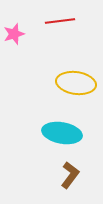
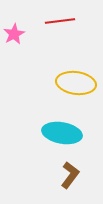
pink star: rotated 10 degrees counterclockwise
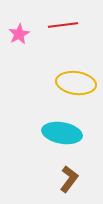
red line: moved 3 px right, 4 px down
pink star: moved 5 px right
brown L-shape: moved 1 px left, 4 px down
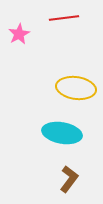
red line: moved 1 px right, 7 px up
yellow ellipse: moved 5 px down
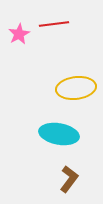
red line: moved 10 px left, 6 px down
yellow ellipse: rotated 15 degrees counterclockwise
cyan ellipse: moved 3 px left, 1 px down
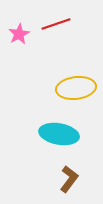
red line: moved 2 px right; rotated 12 degrees counterclockwise
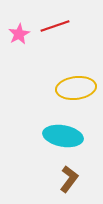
red line: moved 1 px left, 2 px down
cyan ellipse: moved 4 px right, 2 px down
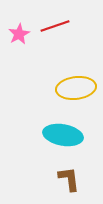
cyan ellipse: moved 1 px up
brown L-shape: rotated 44 degrees counterclockwise
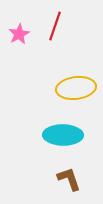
red line: rotated 52 degrees counterclockwise
cyan ellipse: rotated 9 degrees counterclockwise
brown L-shape: rotated 12 degrees counterclockwise
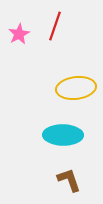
brown L-shape: moved 1 px down
